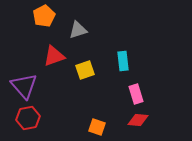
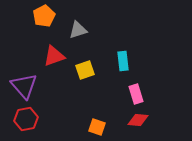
red hexagon: moved 2 px left, 1 px down
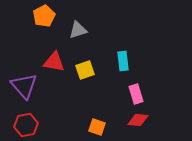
red triangle: moved 6 px down; rotated 30 degrees clockwise
red hexagon: moved 6 px down
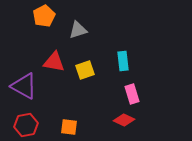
purple triangle: rotated 20 degrees counterclockwise
pink rectangle: moved 4 px left
red diamond: moved 14 px left; rotated 20 degrees clockwise
orange square: moved 28 px left; rotated 12 degrees counterclockwise
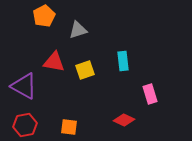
pink rectangle: moved 18 px right
red hexagon: moved 1 px left
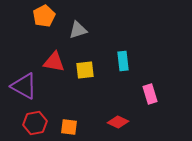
yellow square: rotated 12 degrees clockwise
red diamond: moved 6 px left, 2 px down
red hexagon: moved 10 px right, 2 px up
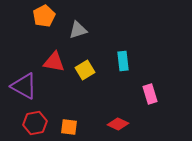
yellow square: rotated 24 degrees counterclockwise
red diamond: moved 2 px down
